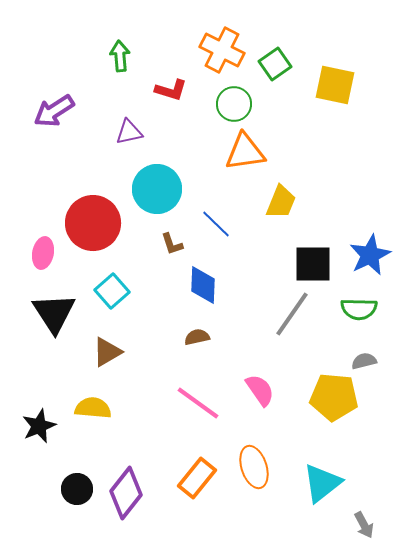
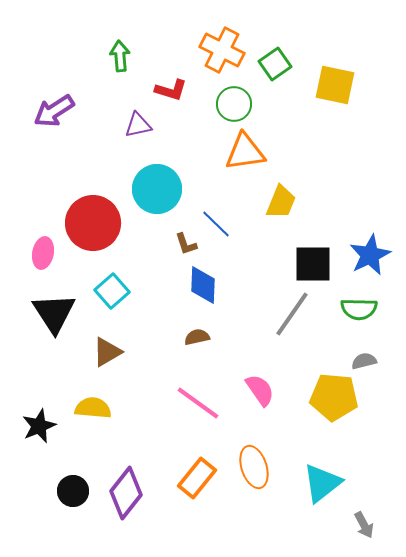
purple triangle: moved 9 px right, 7 px up
brown L-shape: moved 14 px right
black circle: moved 4 px left, 2 px down
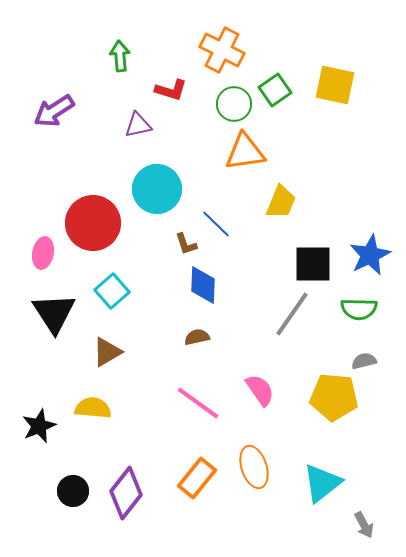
green square: moved 26 px down
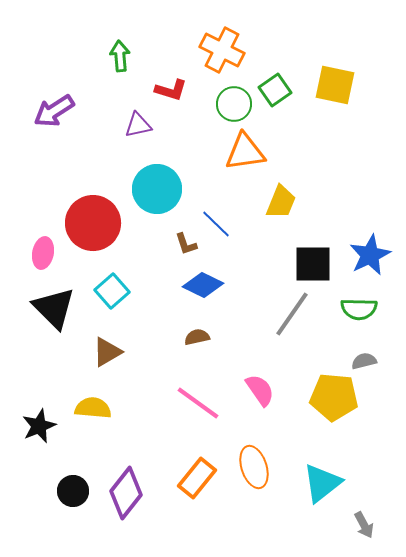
blue diamond: rotated 66 degrees counterclockwise
black triangle: moved 5 px up; rotated 12 degrees counterclockwise
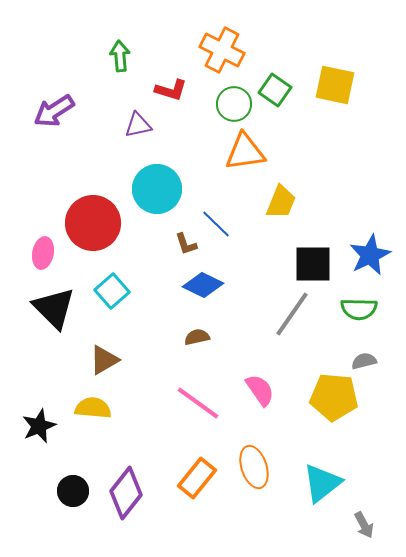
green square: rotated 20 degrees counterclockwise
brown triangle: moved 3 px left, 8 px down
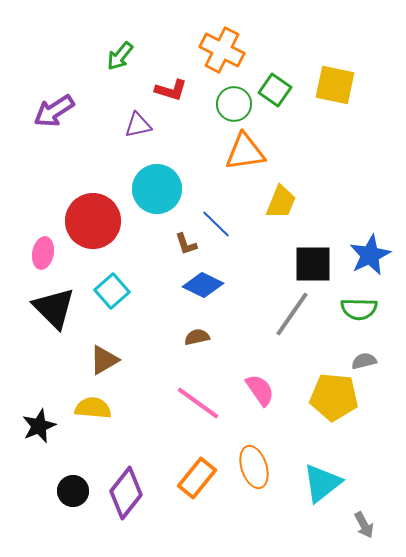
green arrow: rotated 136 degrees counterclockwise
red circle: moved 2 px up
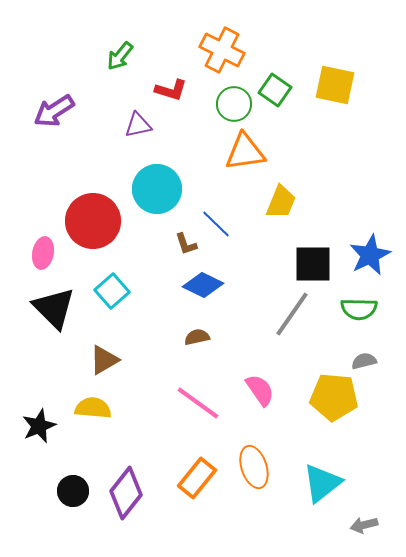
gray arrow: rotated 104 degrees clockwise
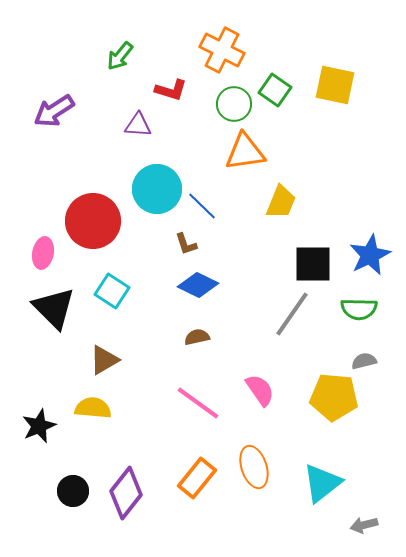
purple triangle: rotated 16 degrees clockwise
blue line: moved 14 px left, 18 px up
blue diamond: moved 5 px left
cyan square: rotated 16 degrees counterclockwise
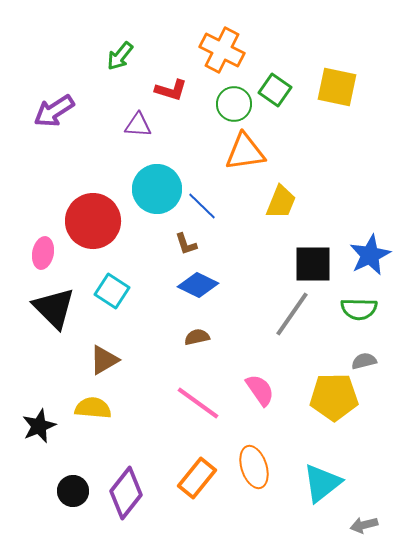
yellow square: moved 2 px right, 2 px down
yellow pentagon: rotated 6 degrees counterclockwise
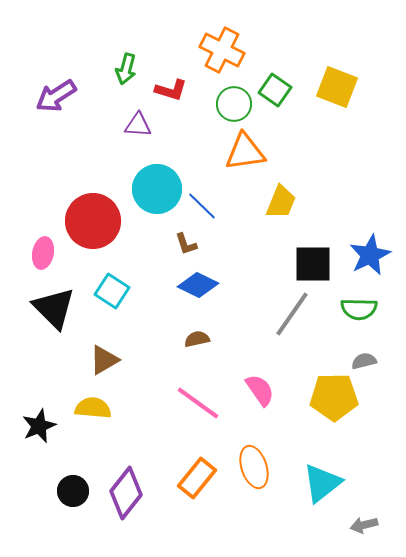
green arrow: moved 6 px right, 13 px down; rotated 24 degrees counterclockwise
yellow square: rotated 9 degrees clockwise
purple arrow: moved 2 px right, 15 px up
brown semicircle: moved 2 px down
